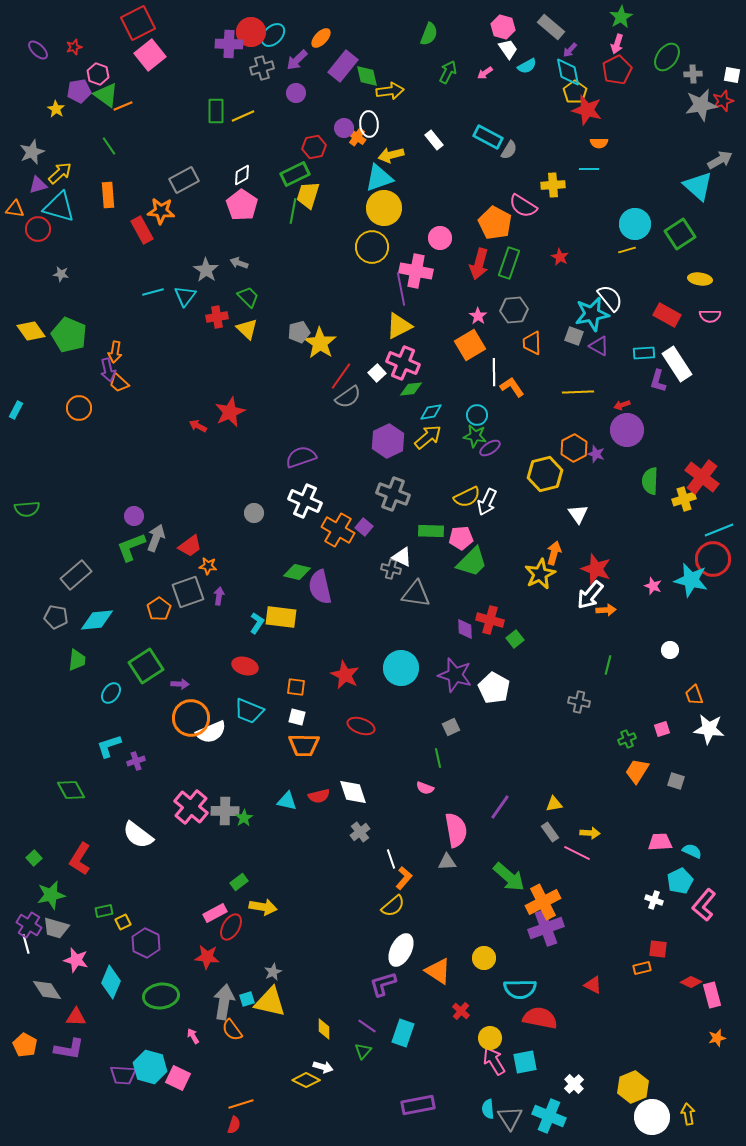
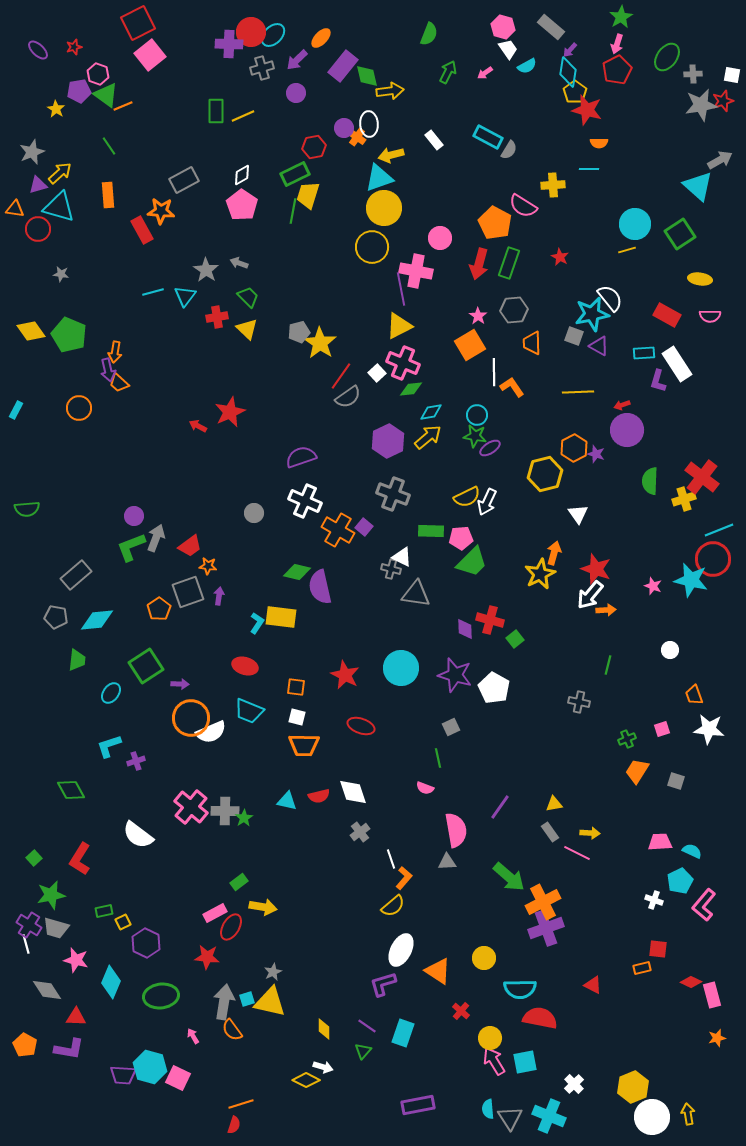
cyan diamond at (568, 72): rotated 20 degrees clockwise
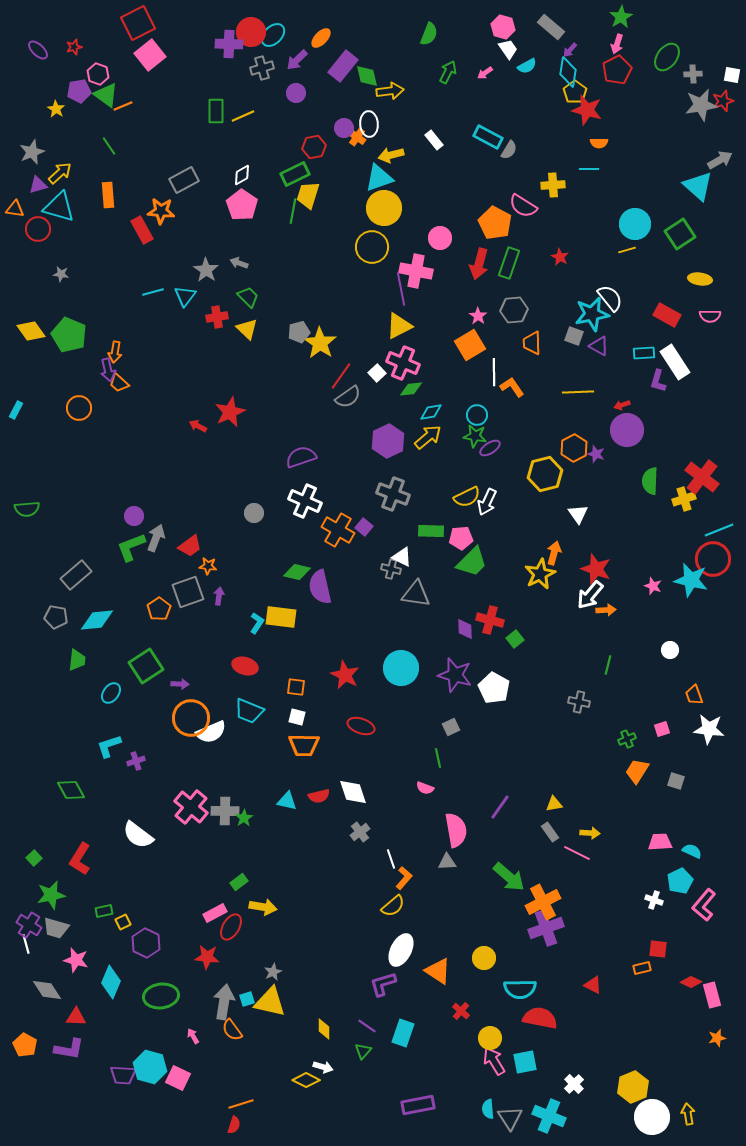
white rectangle at (677, 364): moved 2 px left, 2 px up
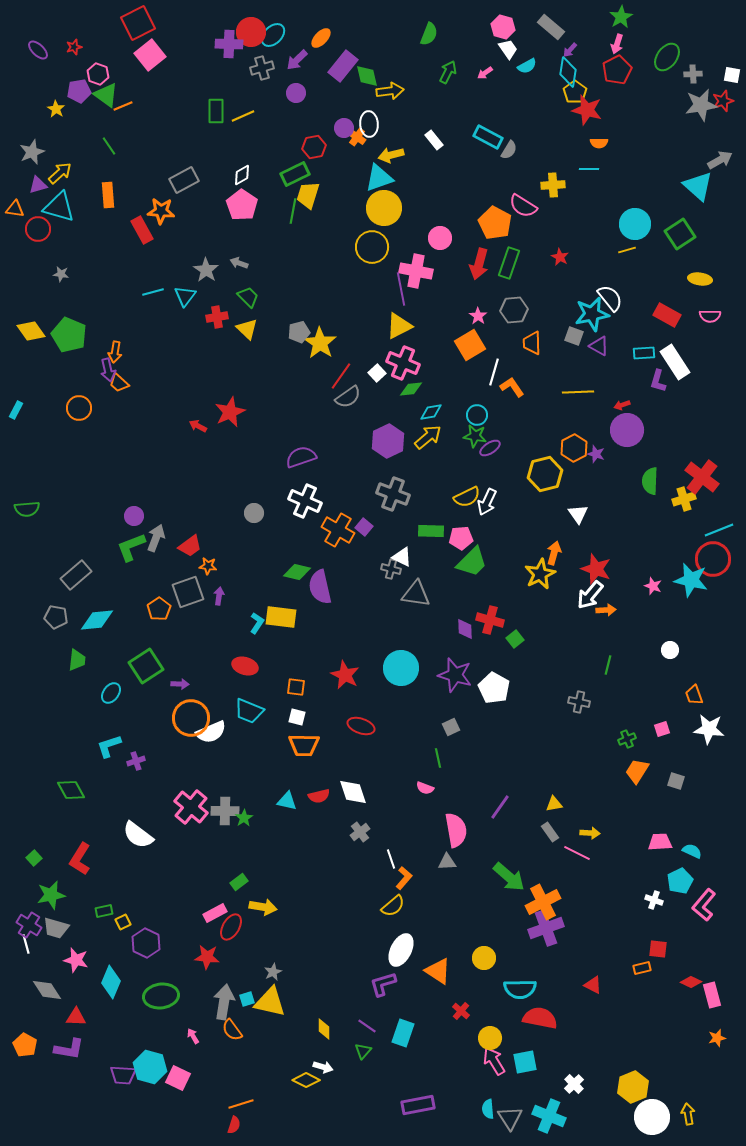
white line at (494, 372): rotated 16 degrees clockwise
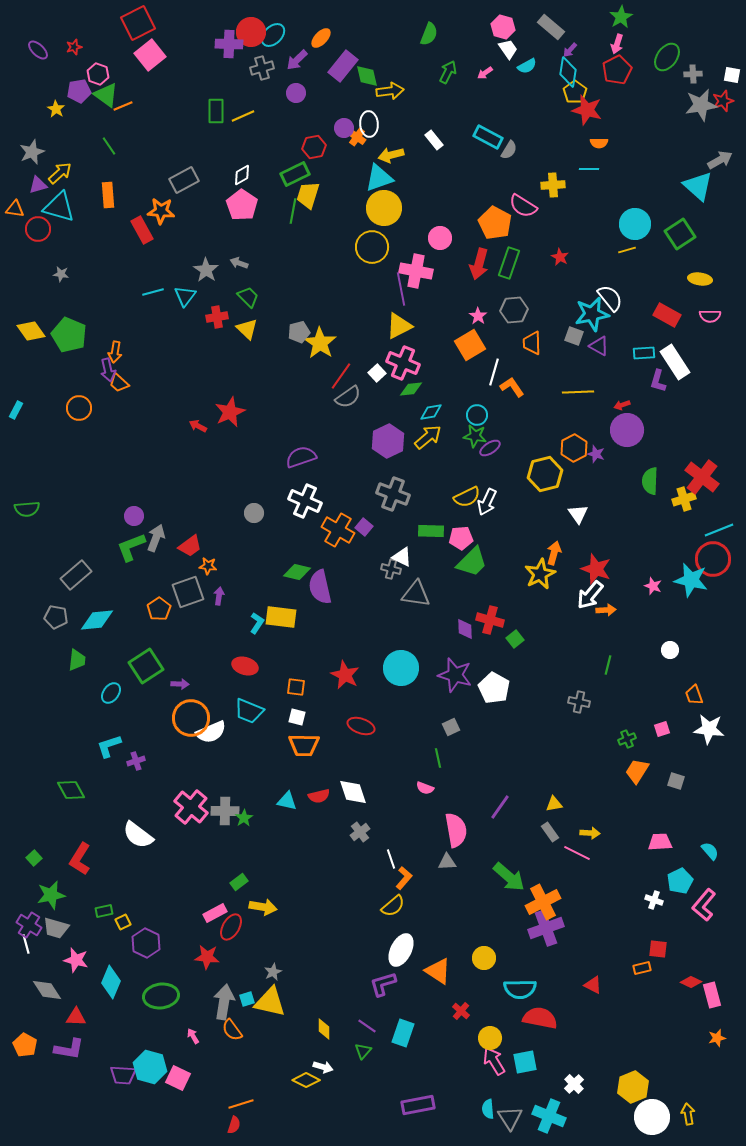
cyan semicircle at (692, 851): moved 18 px right; rotated 24 degrees clockwise
